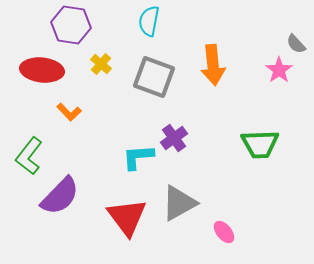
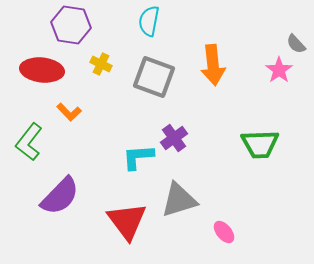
yellow cross: rotated 15 degrees counterclockwise
green L-shape: moved 14 px up
gray triangle: moved 3 px up; rotated 12 degrees clockwise
red triangle: moved 4 px down
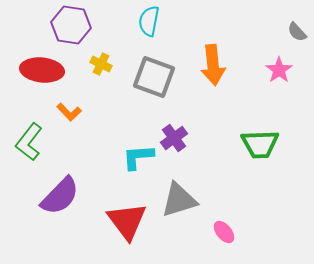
gray semicircle: moved 1 px right, 12 px up
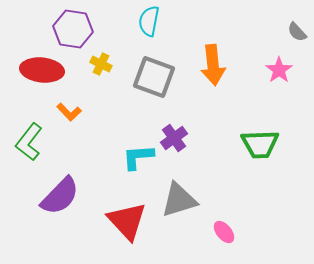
purple hexagon: moved 2 px right, 4 px down
red triangle: rotated 6 degrees counterclockwise
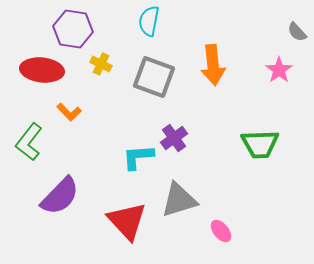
pink ellipse: moved 3 px left, 1 px up
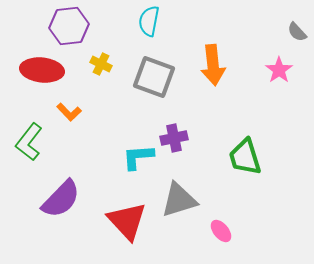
purple hexagon: moved 4 px left, 3 px up; rotated 15 degrees counterclockwise
purple cross: rotated 24 degrees clockwise
green trapezoid: moved 15 px left, 13 px down; rotated 75 degrees clockwise
purple semicircle: moved 1 px right, 3 px down
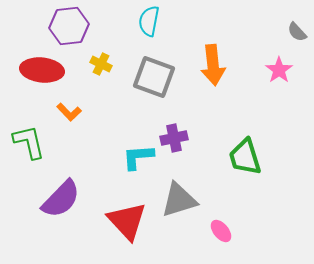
green L-shape: rotated 129 degrees clockwise
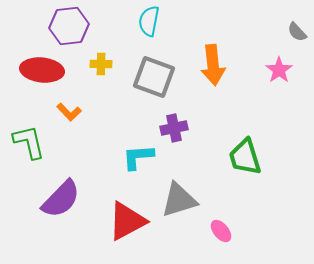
yellow cross: rotated 25 degrees counterclockwise
purple cross: moved 10 px up
red triangle: rotated 45 degrees clockwise
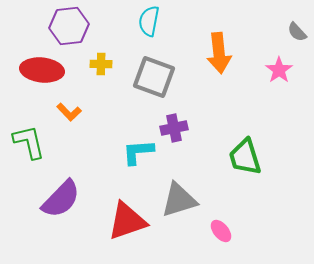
orange arrow: moved 6 px right, 12 px up
cyan L-shape: moved 5 px up
red triangle: rotated 9 degrees clockwise
